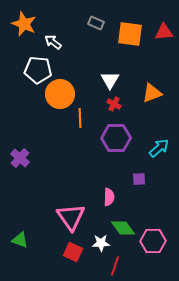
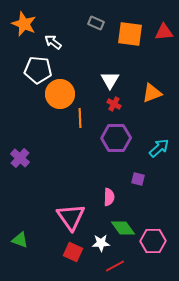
purple square: moved 1 px left; rotated 16 degrees clockwise
red line: rotated 42 degrees clockwise
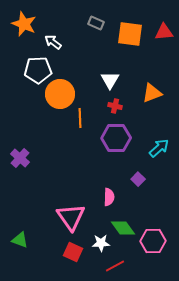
white pentagon: rotated 8 degrees counterclockwise
red cross: moved 1 px right, 2 px down; rotated 16 degrees counterclockwise
purple square: rotated 32 degrees clockwise
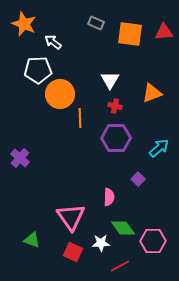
green triangle: moved 12 px right
red line: moved 5 px right
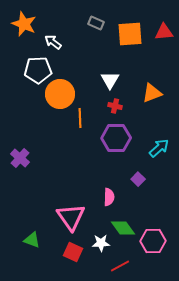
orange square: rotated 12 degrees counterclockwise
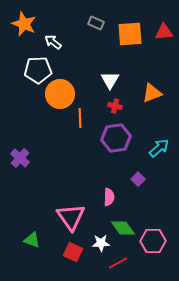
purple hexagon: rotated 8 degrees counterclockwise
red line: moved 2 px left, 3 px up
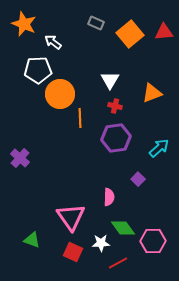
orange square: rotated 36 degrees counterclockwise
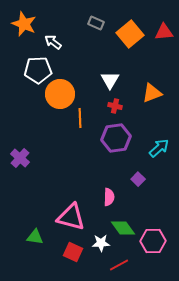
pink triangle: rotated 40 degrees counterclockwise
green triangle: moved 3 px right, 3 px up; rotated 12 degrees counterclockwise
red line: moved 1 px right, 2 px down
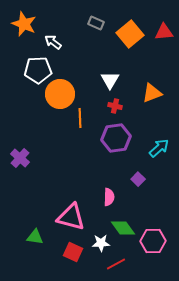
red line: moved 3 px left, 1 px up
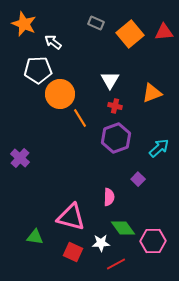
orange line: rotated 30 degrees counterclockwise
purple hexagon: rotated 12 degrees counterclockwise
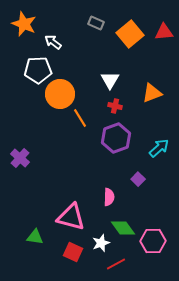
white star: rotated 18 degrees counterclockwise
